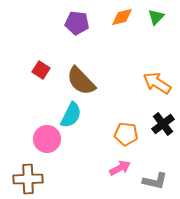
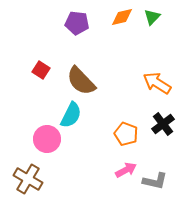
green triangle: moved 4 px left
orange pentagon: rotated 15 degrees clockwise
pink arrow: moved 6 px right, 2 px down
brown cross: rotated 32 degrees clockwise
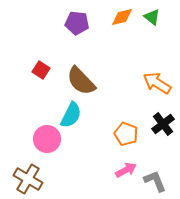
green triangle: rotated 36 degrees counterclockwise
gray L-shape: rotated 125 degrees counterclockwise
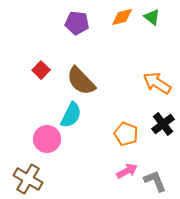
red square: rotated 12 degrees clockwise
pink arrow: moved 1 px right, 1 px down
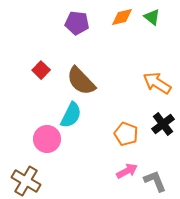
brown cross: moved 2 px left, 2 px down
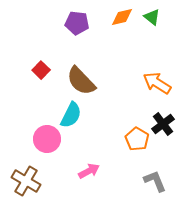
orange pentagon: moved 11 px right, 5 px down; rotated 10 degrees clockwise
pink arrow: moved 38 px left
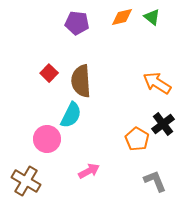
red square: moved 8 px right, 3 px down
brown semicircle: rotated 40 degrees clockwise
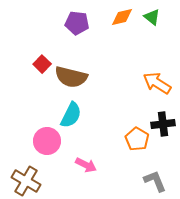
red square: moved 7 px left, 9 px up
brown semicircle: moved 10 px left, 4 px up; rotated 72 degrees counterclockwise
black cross: rotated 30 degrees clockwise
pink circle: moved 2 px down
pink arrow: moved 3 px left, 6 px up; rotated 55 degrees clockwise
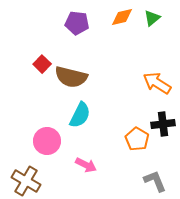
green triangle: moved 1 px down; rotated 42 degrees clockwise
cyan semicircle: moved 9 px right
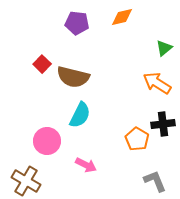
green triangle: moved 12 px right, 30 px down
brown semicircle: moved 2 px right
